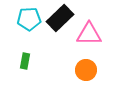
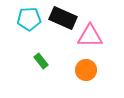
black rectangle: moved 3 px right; rotated 68 degrees clockwise
pink triangle: moved 1 px right, 2 px down
green rectangle: moved 16 px right; rotated 49 degrees counterclockwise
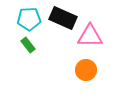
green rectangle: moved 13 px left, 16 px up
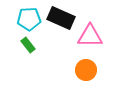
black rectangle: moved 2 px left
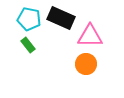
cyan pentagon: rotated 15 degrees clockwise
orange circle: moved 6 px up
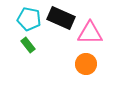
pink triangle: moved 3 px up
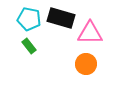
black rectangle: rotated 8 degrees counterclockwise
green rectangle: moved 1 px right, 1 px down
